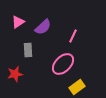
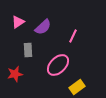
pink ellipse: moved 5 px left, 1 px down
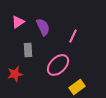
purple semicircle: rotated 72 degrees counterclockwise
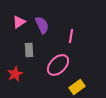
pink triangle: moved 1 px right
purple semicircle: moved 1 px left, 2 px up
pink line: moved 2 px left; rotated 16 degrees counterclockwise
gray rectangle: moved 1 px right
red star: rotated 14 degrees counterclockwise
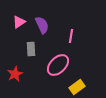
gray rectangle: moved 2 px right, 1 px up
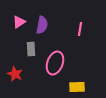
purple semicircle: rotated 36 degrees clockwise
pink line: moved 9 px right, 7 px up
pink ellipse: moved 3 px left, 2 px up; rotated 25 degrees counterclockwise
red star: rotated 21 degrees counterclockwise
yellow rectangle: rotated 35 degrees clockwise
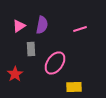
pink triangle: moved 4 px down
pink line: rotated 64 degrees clockwise
pink ellipse: rotated 15 degrees clockwise
red star: rotated 14 degrees clockwise
yellow rectangle: moved 3 px left
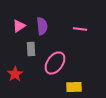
purple semicircle: moved 1 px down; rotated 18 degrees counterclockwise
pink line: rotated 24 degrees clockwise
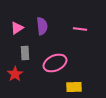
pink triangle: moved 2 px left, 2 px down
gray rectangle: moved 6 px left, 4 px down
pink ellipse: rotated 30 degrees clockwise
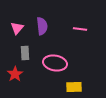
pink triangle: rotated 16 degrees counterclockwise
pink ellipse: rotated 35 degrees clockwise
